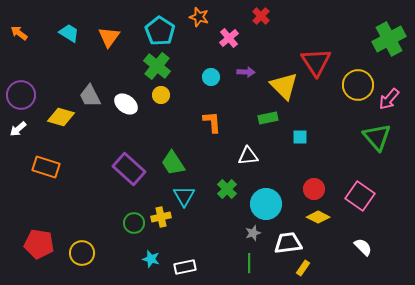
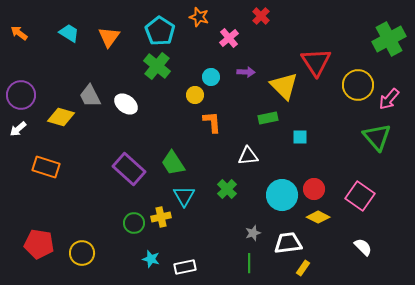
yellow circle at (161, 95): moved 34 px right
cyan circle at (266, 204): moved 16 px right, 9 px up
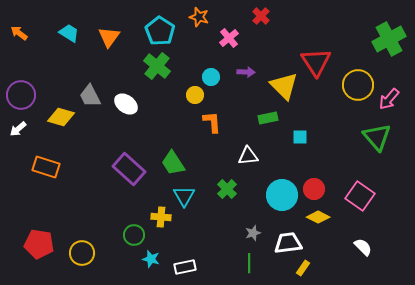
yellow cross at (161, 217): rotated 18 degrees clockwise
green circle at (134, 223): moved 12 px down
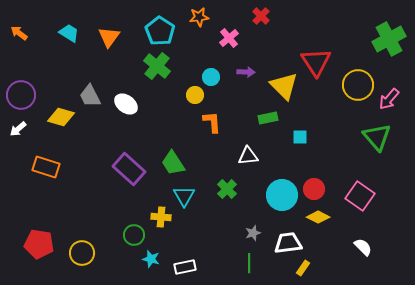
orange star at (199, 17): rotated 24 degrees counterclockwise
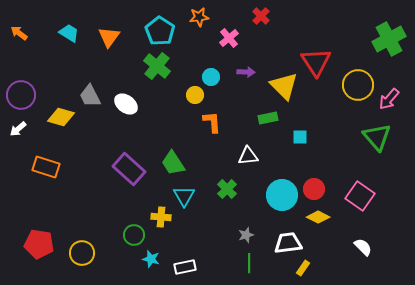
gray star at (253, 233): moved 7 px left, 2 px down
